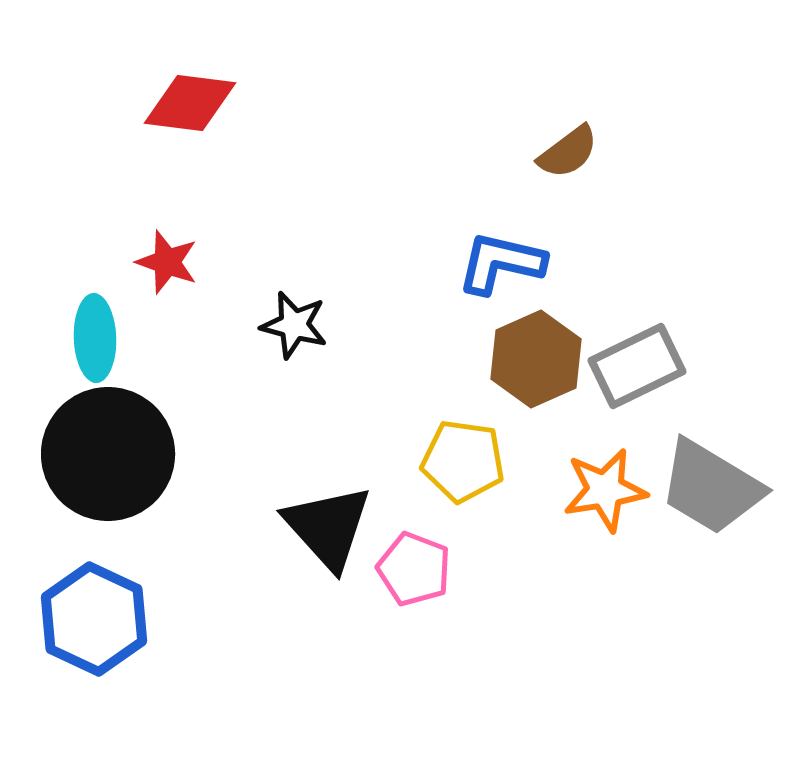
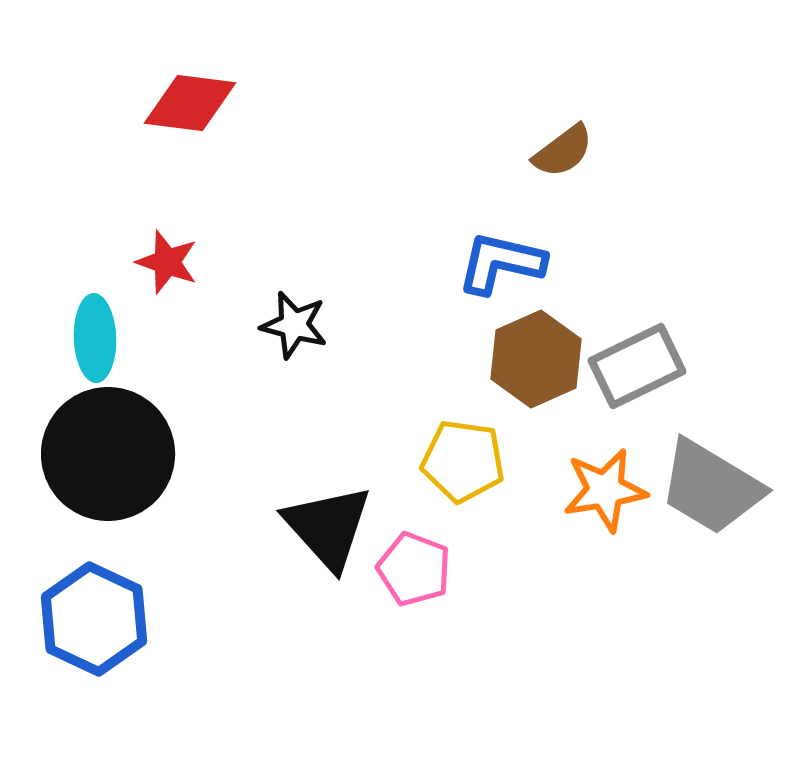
brown semicircle: moved 5 px left, 1 px up
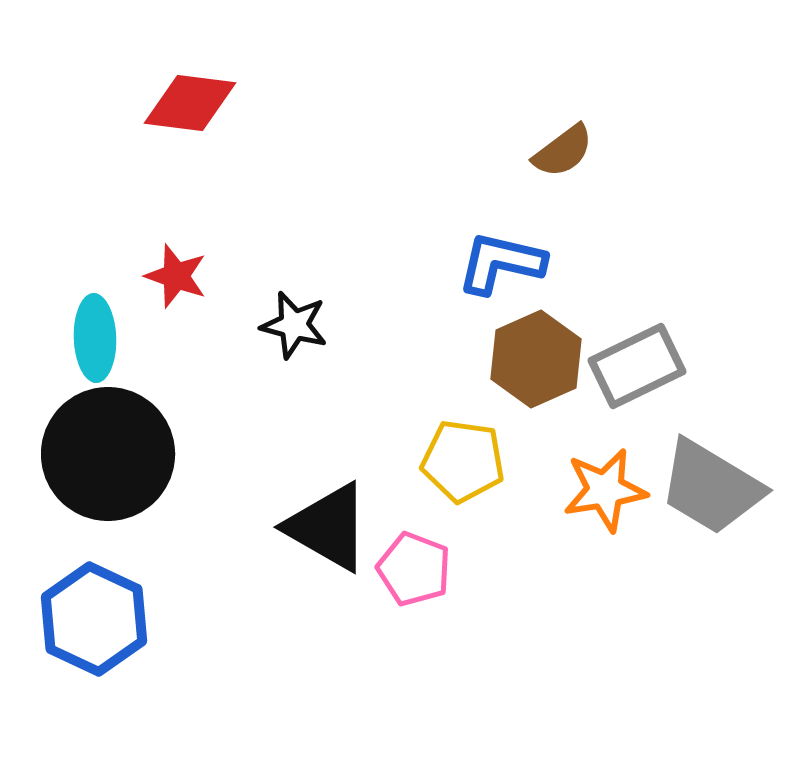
red star: moved 9 px right, 14 px down
black triangle: rotated 18 degrees counterclockwise
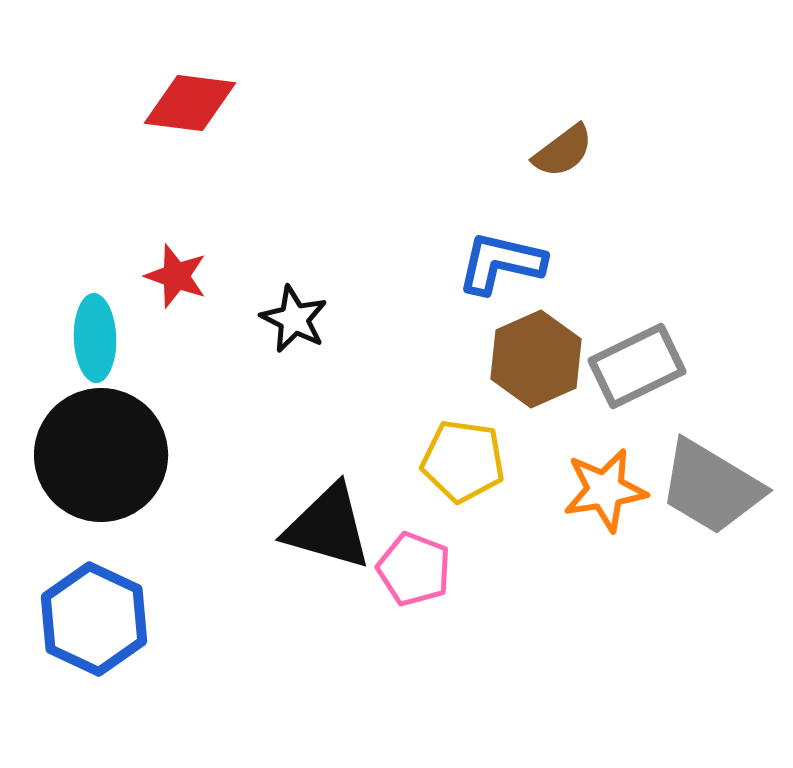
black star: moved 6 px up; rotated 12 degrees clockwise
black circle: moved 7 px left, 1 px down
black triangle: rotated 14 degrees counterclockwise
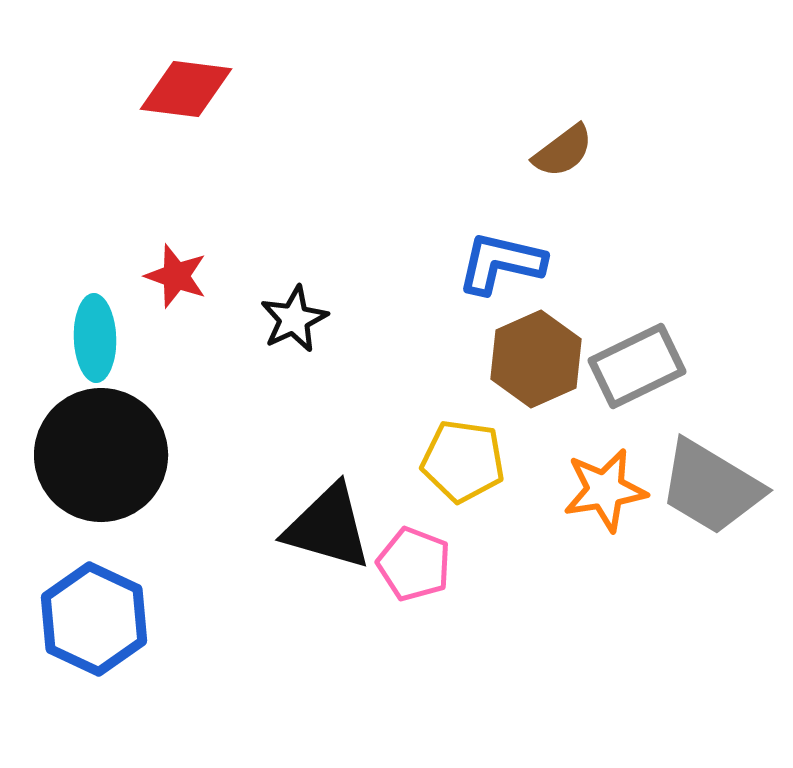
red diamond: moved 4 px left, 14 px up
black star: rotated 20 degrees clockwise
pink pentagon: moved 5 px up
